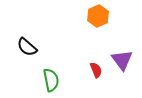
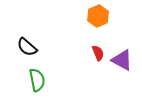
purple triangle: rotated 25 degrees counterclockwise
red semicircle: moved 2 px right, 17 px up
green semicircle: moved 14 px left
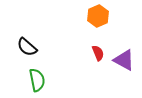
purple triangle: moved 2 px right
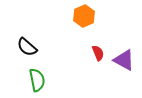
orange hexagon: moved 14 px left
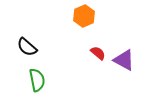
red semicircle: rotated 28 degrees counterclockwise
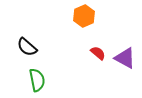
purple triangle: moved 1 px right, 2 px up
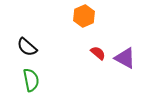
green semicircle: moved 6 px left
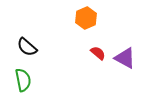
orange hexagon: moved 2 px right, 2 px down
green semicircle: moved 8 px left
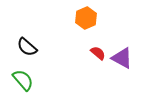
purple triangle: moved 3 px left
green semicircle: rotated 30 degrees counterclockwise
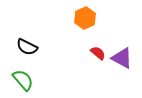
orange hexagon: moved 1 px left
black semicircle: rotated 15 degrees counterclockwise
